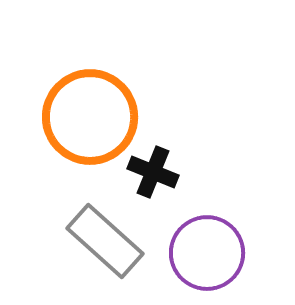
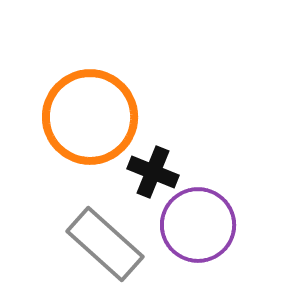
gray rectangle: moved 3 px down
purple circle: moved 9 px left, 28 px up
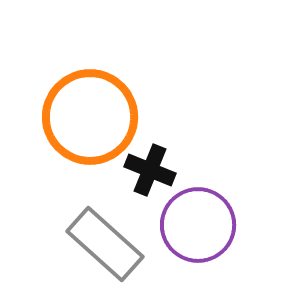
black cross: moved 3 px left, 2 px up
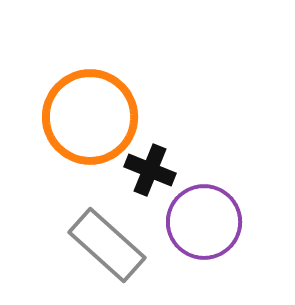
purple circle: moved 6 px right, 3 px up
gray rectangle: moved 2 px right, 1 px down
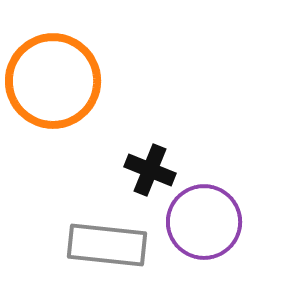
orange circle: moved 37 px left, 36 px up
gray rectangle: rotated 36 degrees counterclockwise
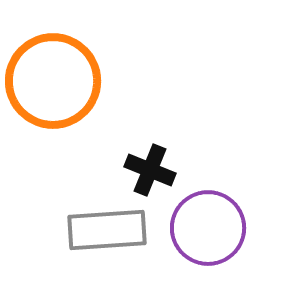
purple circle: moved 4 px right, 6 px down
gray rectangle: moved 15 px up; rotated 10 degrees counterclockwise
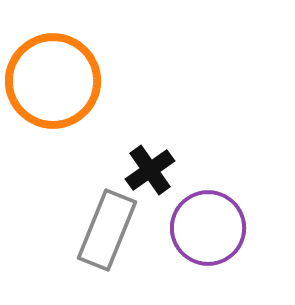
black cross: rotated 33 degrees clockwise
gray rectangle: rotated 64 degrees counterclockwise
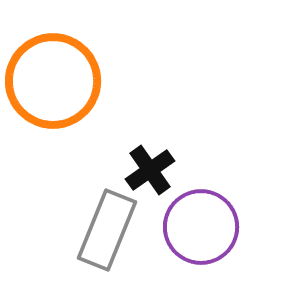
purple circle: moved 7 px left, 1 px up
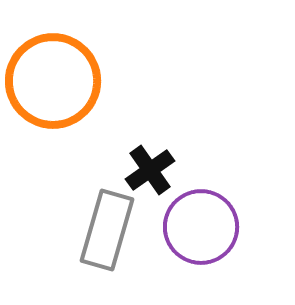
gray rectangle: rotated 6 degrees counterclockwise
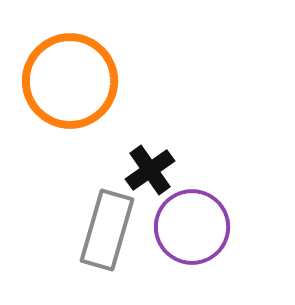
orange circle: moved 17 px right
purple circle: moved 9 px left
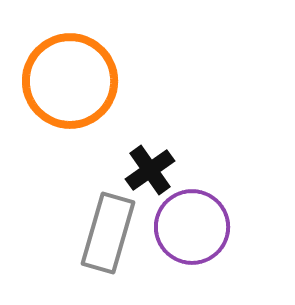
gray rectangle: moved 1 px right, 3 px down
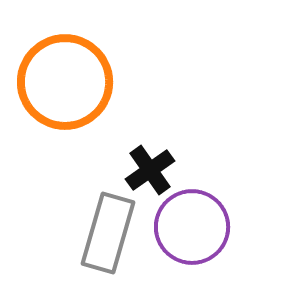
orange circle: moved 5 px left, 1 px down
